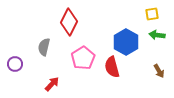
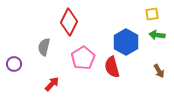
purple circle: moved 1 px left
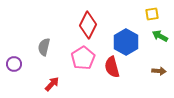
red diamond: moved 19 px right, 3 px down
green arrow: moved 3 px right, 1 px down; rotated 21 degrees clockwise
brown arrow: rotated 56 degrees counterclockwise
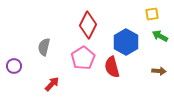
purple circle: moved 2 px down
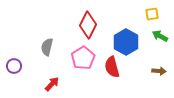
gray semicircle: moved 3 px right
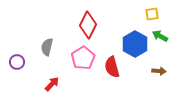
blue hexagon: moved 9 px right, 2 px down
purple circle: moved 3 px right, 4 px up
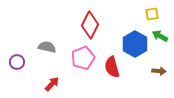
red diamond: moved 2 px right
gray semicircle: rotated 90 degrees clockwise
pink pentagon: rotated 10 degrees clockwise
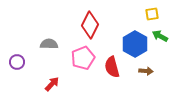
gray semicircle: moved 2 px right, 3 px up; rotated 12 degrees counterclockwise
brown arrow: moved 13 px left
